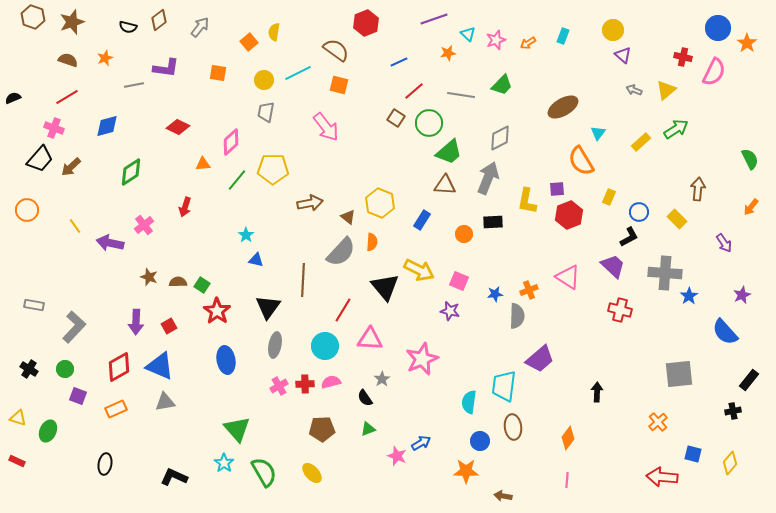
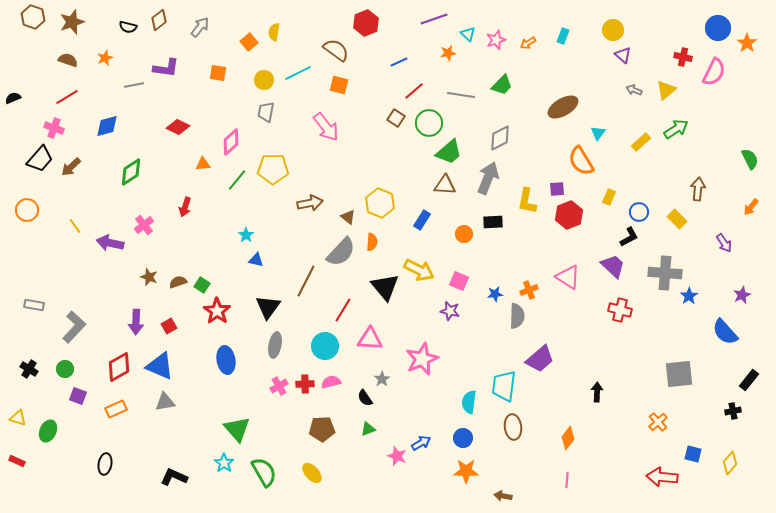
brown line at (303, 280): moved 3 px right, 1 px down; rotated 24 degrees clockwise
brown semicircle at (178, 282): rotated 18 degrees counterclockwise
blue circle at (480, 441): moved 17 px left, 3 px up
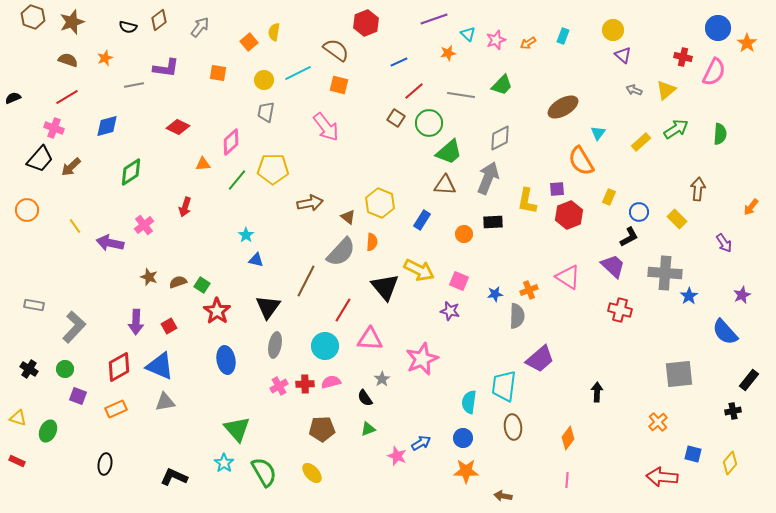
green semicircle at (750, 159): moved 30 px left, 25 px up; rotated 30 degrees clockwise
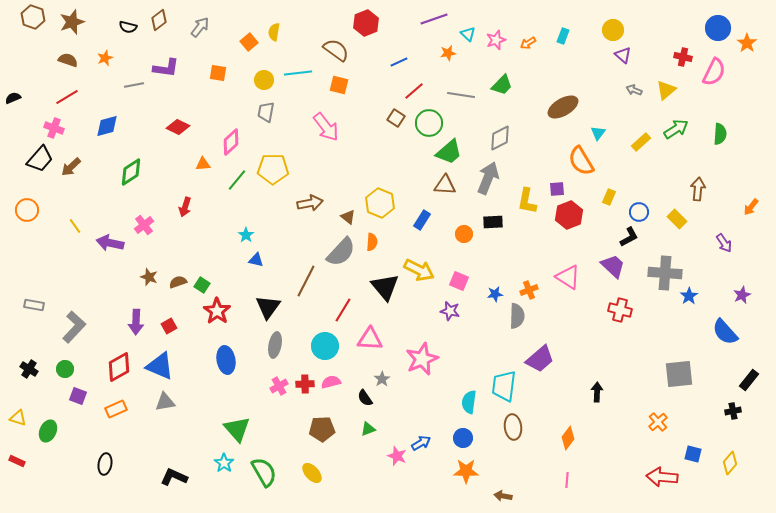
cyan line at (298, 73): rotated 20 degrees clockwise
